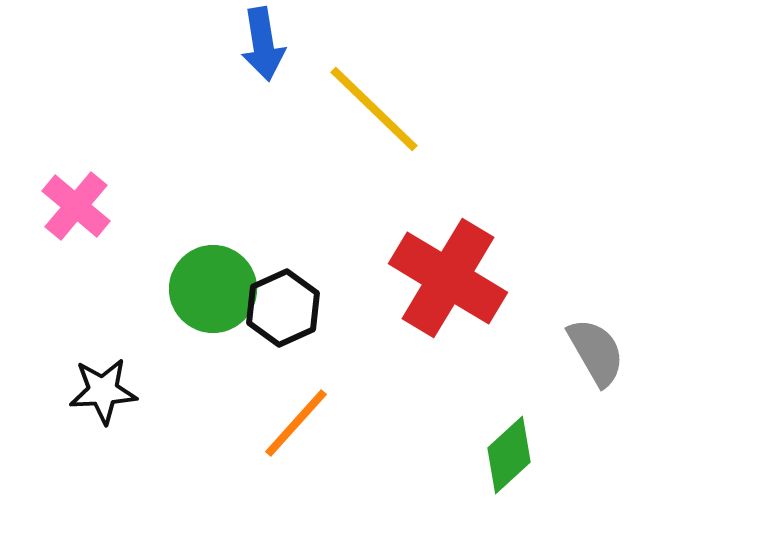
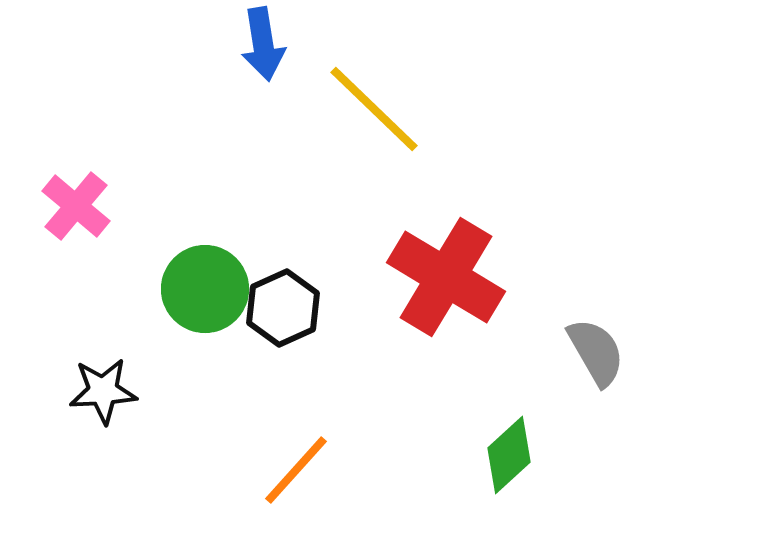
red cross: moved 2 px left, 1 px up
green circle: moved 8 px left
orange line: moved 47 px down
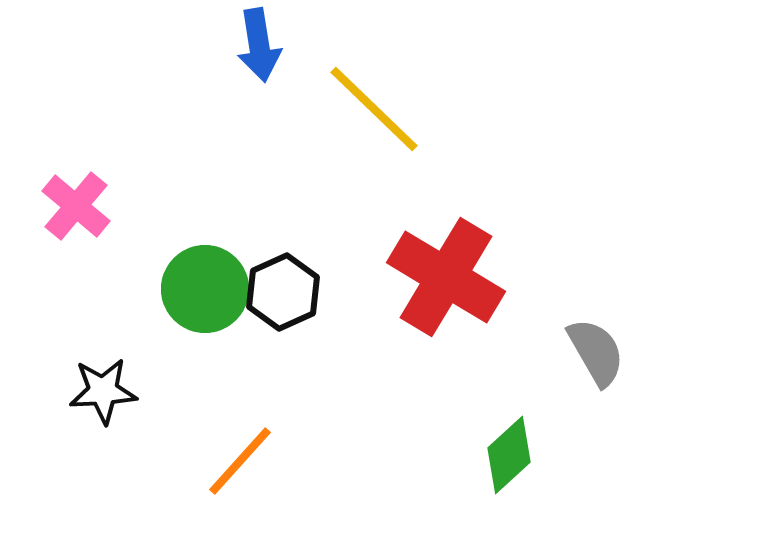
blue arrow: moved 4 px left, 1 px down
black hexagon: moved 16 px up
orange line: moved 56 px left, 9 px up
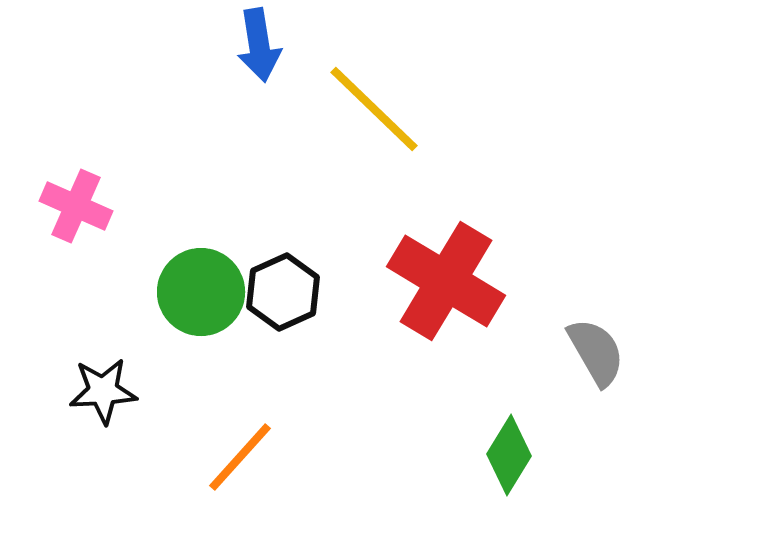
pink cross: rotated 16 degrees counterclockwise
red cross: moved 4 px down
green circle: moved 4 px left, 3 px down
green diamond: rotated 16 degrees counterclockwise
orange line: moved 4 px up
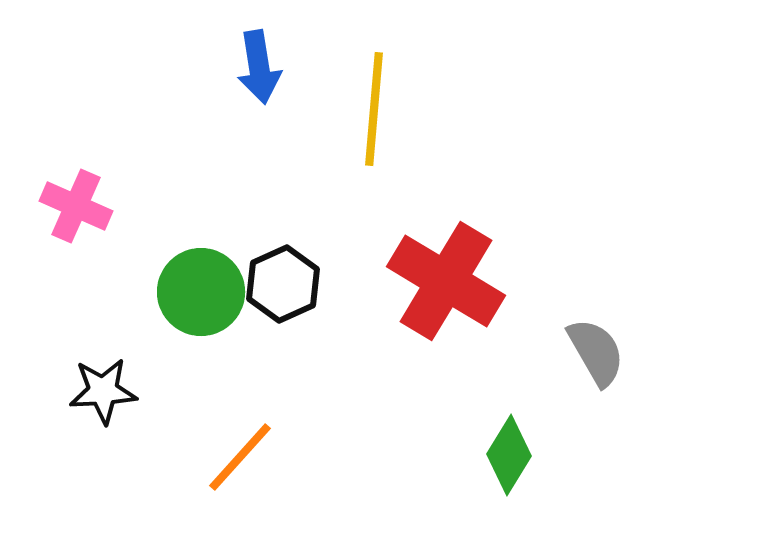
blue arrow: moved 22 px down
yellow line: rotated 51 degrees clockwise
black hexagon: moved 8 px up
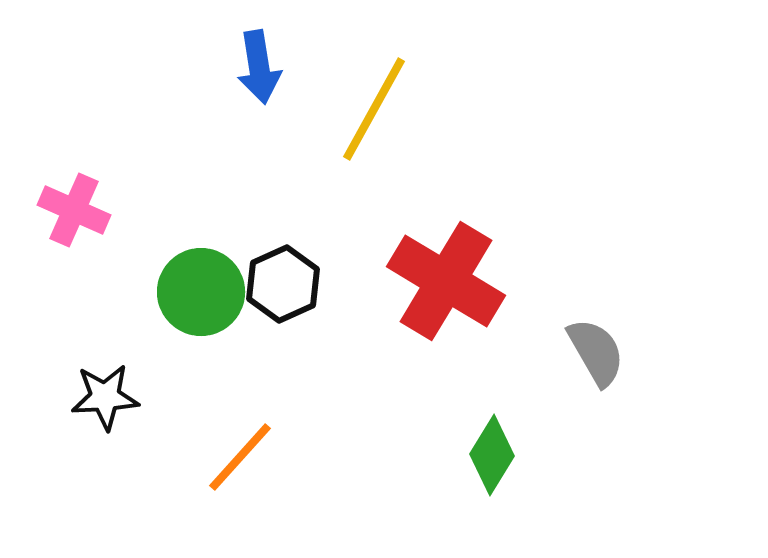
yellow line: rotated 24 degrees clockwise
pink cross: moved 2 px left, 4 px down
black star: moved 2 px right, 6 px down
green diamond: moved 17 px left
